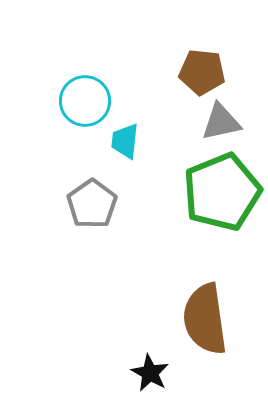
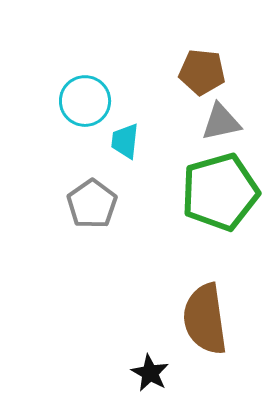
green pentagon: moved 2 px left; rotated 6 degrees clockwise
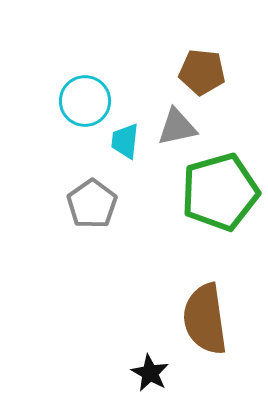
gray triangle: moved 44 px left, 5 px down
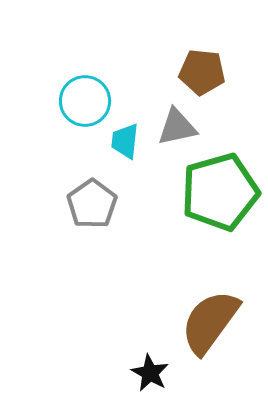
brown semicircle: moved 5 px right, 3 px down; rotated 44 degrees clockwise
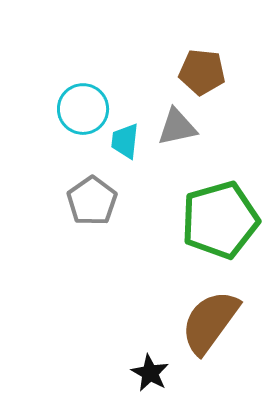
cyan circle: moved 2 px left, 8 px down
green pentagon: moved 28 px down
gray pentagon: moved 3 px up
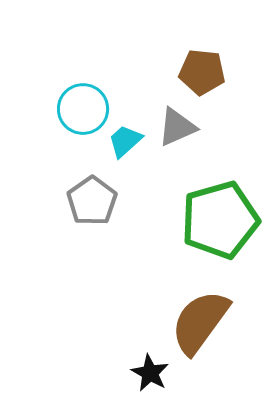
gray triangle: rotated 12 degrees counterclockwise
cyan trapezoid: rotated 42 degrees clockwise
brown semicircle: moved 10 px left
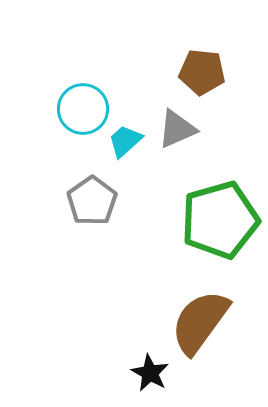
gray triangle: moved 2 px down
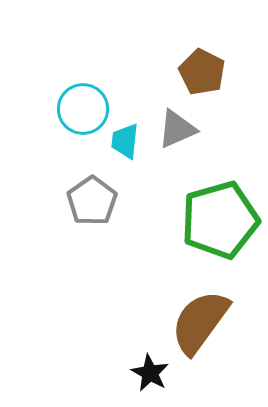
brown pentagon: rotated 21 degrees clockwise
cyan trapezoid: rotated 42 degrees counterclockwise
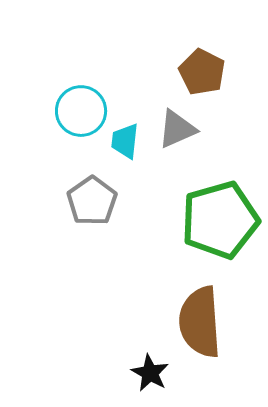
cyan circle: moved 2 px left, 2 px down
brown semicircle: rotated 40 degrees counterclockwise
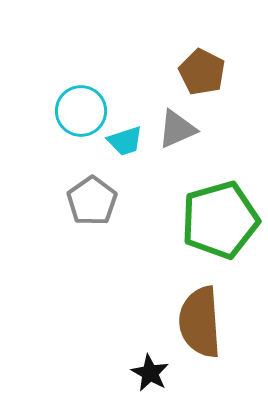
cyan trapezoid: rotated 114 degrees counterclockwise
